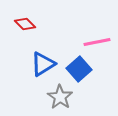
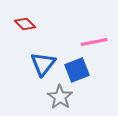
pink line: moved 3 px left
blue triangle: rotated 20 degrees counterclockwise
blue square: moved 2 px left, 1 px down; rotated 20 degrees clockwise
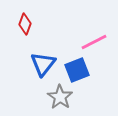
red diamond: rotated 65 degrees clockwise
pink line: rotated 16 degrees counterclockwise
